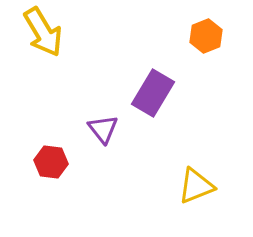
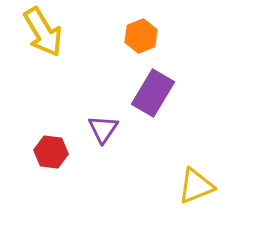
orange hexagon: moved 65 px left
purple triangle: rotated 12 degrees clockwise
red hexagon: moved 10 px up
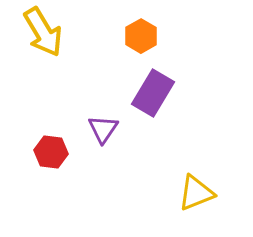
orange hexagon: rotated 8 degrees counterclockwise
yellow triangle: moved 7 px down
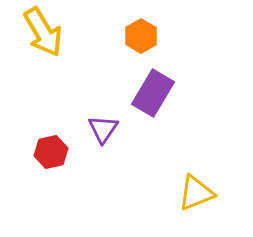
red hexagon: rotated 20 degrees counterclockwise
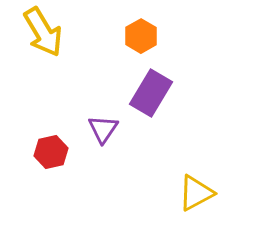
purple rectangle: moved 2 px left
yellow triangle: rotated 6 degrees counterclockwise
